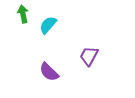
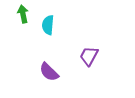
cyan semicircle: rotated 36 degrees counterclockwise
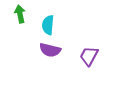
green arrow: moved 3 px left
purple semicircle: moved 1 px right, 22 px up; rotated 30 degrees counterclockwise
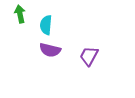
cyan semicircle: moved 2 px left
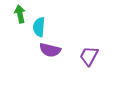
cyan semicircle: moved 7 px left, 2 px down
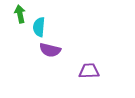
purple trapezoid: moved 15 px down; rotated 60 degrees clockwise
